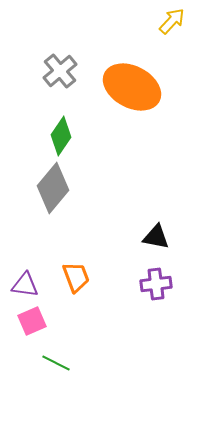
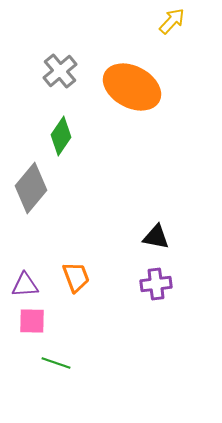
gray diamond: moved 22 px left
purple triangle: rotated 12 degrees counterclockwise
pink square: rotated 24 degrees clockwise
green line: rotated 8 degrees counterclockwise
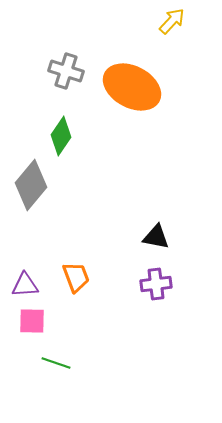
gray cross: moved 6 px right; rotated 32 degrees counterclockwise
gray diamond: moved 3 px up
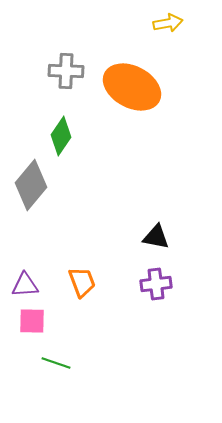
yellow arrow: moved 4 px left, 2 px down; rotated 36 degrees clockwise
gray cross: rotated 16 degrees counterclockwise
orange trapezoid: moved 6 px right, 5 px down
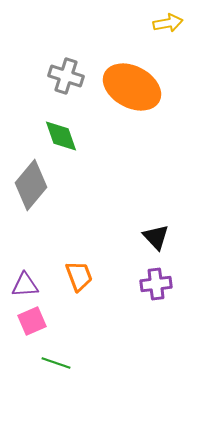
gray cross: moved 5 px down; rotated 16 degrees clockwise
green diamond: rotated 54 degrees counterclockwise
black triangle: rotated 36 degrees clockwise
orange trapezoid: moved 3 px left, 6 px up
pink square: rotated 24 degrees counterclockwise
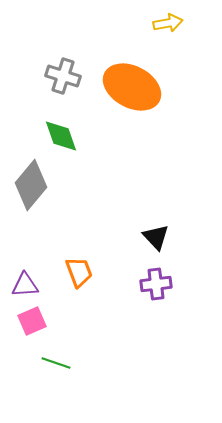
gray cross: moved 3 px left
orange trapezoid: moved 4 px up
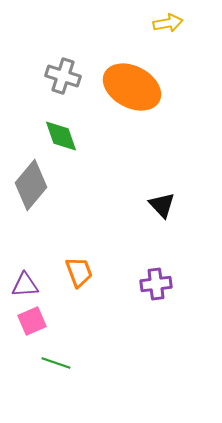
black triangle: moved 6 px right, 32 px up
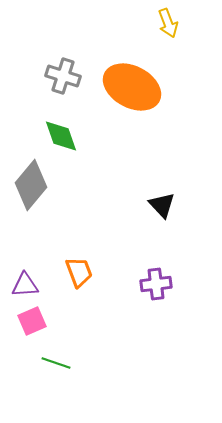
yellow arrow: rotated 80 degrees clockwise
